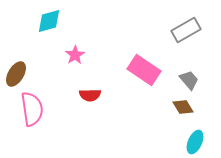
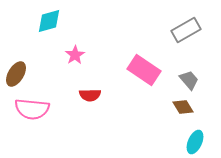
pink semicircle: rotated 104 degrees clockwise
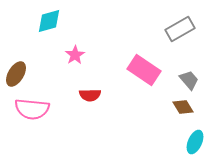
gray rectangle: moved 6 px left, 1 px up
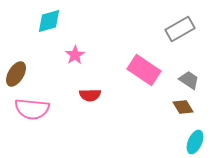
gray trapezoid: rotated 15 degrees counterclockwise
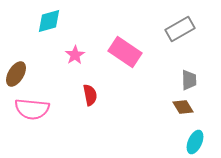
pink rectangle: moved 19 px left, 18 px up
gray trapezoid: rotated 55 degrees clockwise
red semicircle: rotated 100 degrees counterclockwise
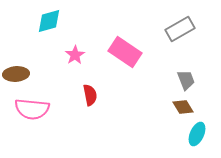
brown ellipse: rotated 55 degrees clockwise
gray trapezoid: moved 3 px left; rotated 20 degrees counterclockwise
cyan ellipse: moved 2 px right, 8 px up
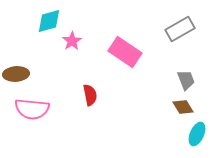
pink star: moved 3 px left, 14 px up
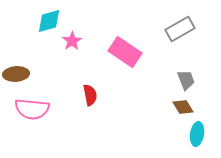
cyan ellipse: rotated 15 degrees counterclockwise
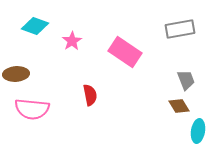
cyan diamond: moved 14 px left, 5 px down; rotated 36 degrees clockwise
gray rectangle: rotated 20 degrees clockwise
brown diamond: moved 4 px left, 1 px up
cyan ellipse: moved 1 px right, 3 px up
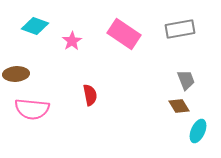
pink rectangle: moved 1 px left, 18 px up
cyan ellipse: rotated 15 degrees clockwise
